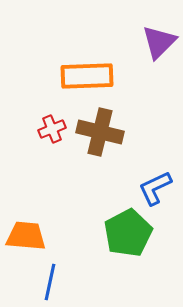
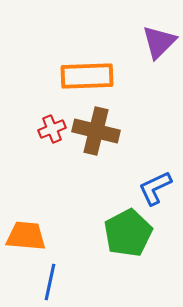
brown cross: moved 4 px left, 1 px up
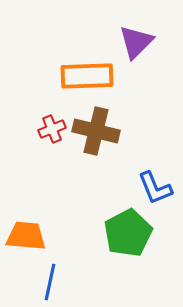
purple triangle: moved 23 px left
blue L-shape: rotated 87 degrees counterclockwise
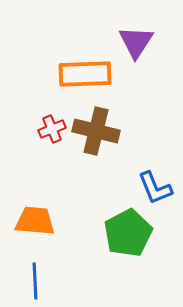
purple triangle: rotated 12 degrees counterclockwise
orange rectangle: moved 2 px left, 2 px up
orange trapezoid: moved 9 px right, 15 px up
blue line: moved 15 px left, 1 px up; rotated 15 degrees counterclockwise
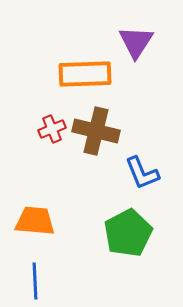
blue L-shape: moved 13 px left, 15 px up
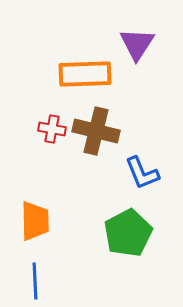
purple triangle: moved 1 px right, 2 px down
red cross: rotated 32 degrees clockwise
orange trapezoid: rotated 84 degrees clockwise
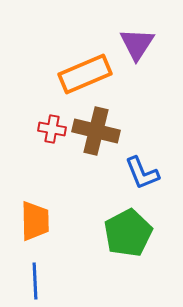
orange rectangle: rotated 21 degrees counterclockwise
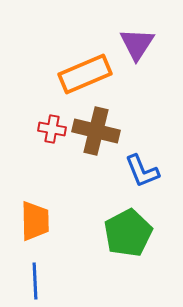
blue L-shape: moved 2 px up
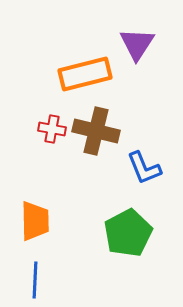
orange rectangle: rotated 9 degrees clockwise
blue L-shape: moved 2 px right, 3 px up
blue line: moved 1 px up; rotated 6 degrees clockwise
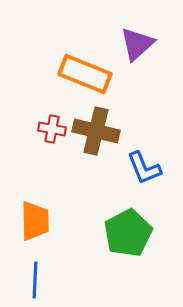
purple triangle: rotated 15 degrees clockwise
orange rectangle: rotated 36 degrees clockwise
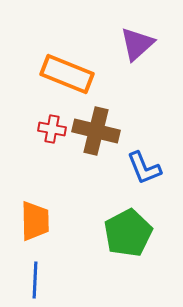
orange rectangle: moved 18 px left
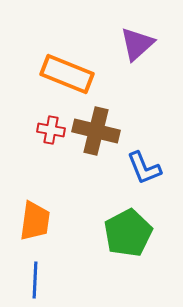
red cross: moved 1 px left, 1 px down
orange trapezoid: rotated 9 degrees clockwise
